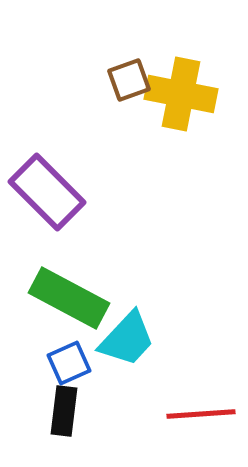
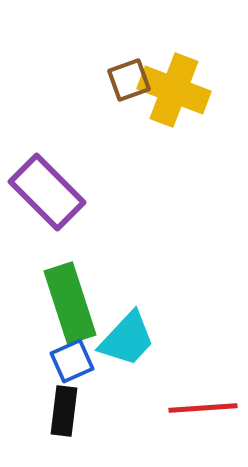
yellow cross: moved 7 px left, 4 px up; rotated 10 degrees clockwise
green rectangle: moved 1 px right, 5 px down; rotated 44 degrees clockwise
blue square: moved 3 px right, 2 px up
red line: moved 2 px right, 6 px up
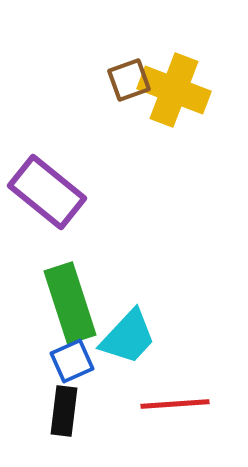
purple rectangle: rotated 6 degrees counterclockwise
cyan trapezoid: moved 1 px right, 2 px up
red line: moved 28 px left, 4 px up
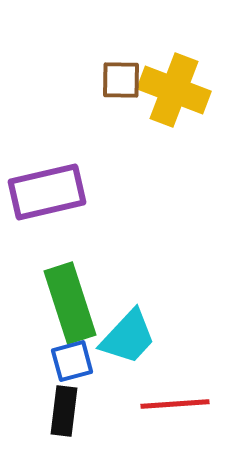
brown square: moved 8 px left; rotated 21 degrees clockwise
purple rectangle: rotated 52 degrees counterclockwise
blue square: rotated 9 degrees clockwise
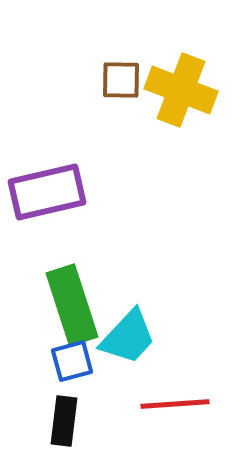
yellow cross: moved 7 px right
green rectangle: moved 2 px right, 2 px down
black rectangle: moved 10 px down
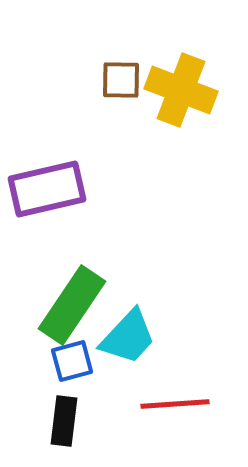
purple rectangle: moved 3 px up
green rectangle: rotated 52 degrees clockwise
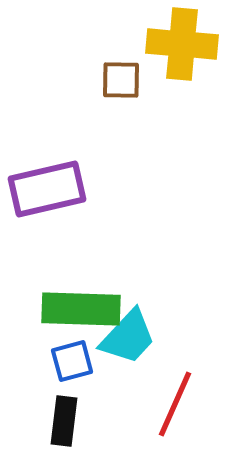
yellow cross: moved 1 px right, 46 px up; rotated 16 degrees counterclockwise
green rectangle: moved 9 px right, 4 px down; rotated 58 degrees clockwise
red line: rotated 62 degrees counterclockwise
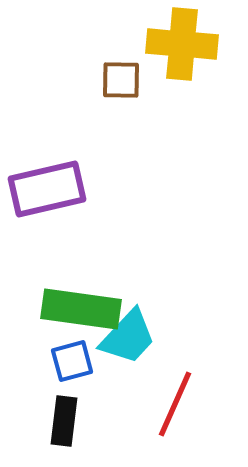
green rectangle: rotated 6 degrees clockwise
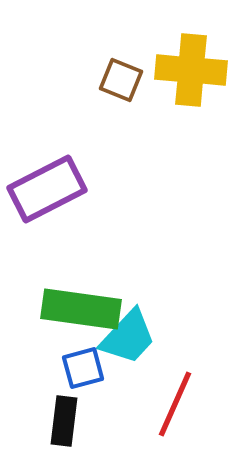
yellow cross: moved 9 px right, 26 px down
brown square: rotated 21 degrees clockwise
purple rectangle: rotated 14 degrees counterclockwise
blue square: moved 11 px right, 7 px down
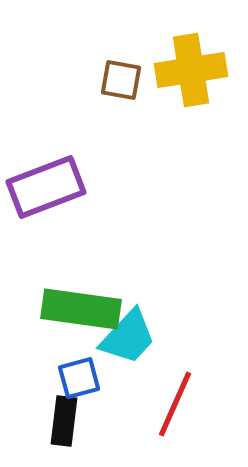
yellow cross: rotated 14 degrees counterclockwise
brown square: rotated 12 degrees counterclockwise
purple rectangle: moved 1 px left, 2 px up; rotated 6 degrees clockwise
blue square: moved 4 px left, 10 px down
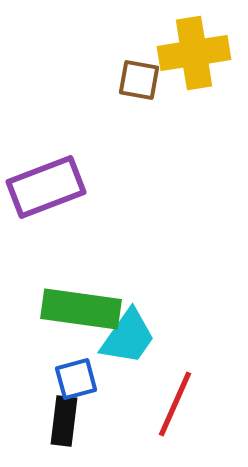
yellow cross: moved 3 px right, 17 px up
brown square: moved 18 px right
cyan trapezoid: rotated 8 degrees counterclockwise
blue square: moved 3 px left, 1 px down
